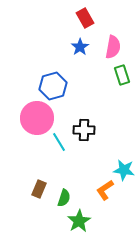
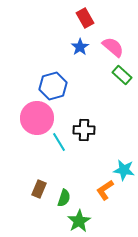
pink semicircle: rotated 60 degrees counterclockwise
green rectangle: rotated 30 degrees counterclockwise
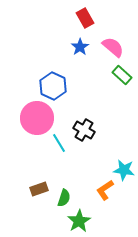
blue hexagon: rotated 20 degrees counterclockwise
black cross: rotated 30 degrees clockwise
cyan line: moved 1 px down
brown rectangle: rotated 48 degrees clockwise
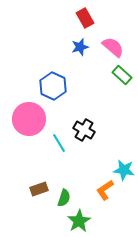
blue star: rotated 18 degrees clockwise
pink circle: moved 8 px left, 1 px down
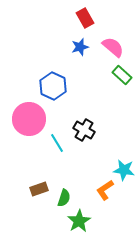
cyan line: moved 2 px left
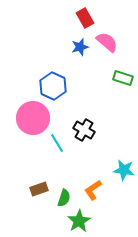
pink semicircle: moved 6 px left, 5 px up
green rectangle: moved 1 px right, 3 px down; rotated 24 degrees counterclockwise
pink circle: moved 4 px right, 1 px up
orange L-shape: moved 12 px left
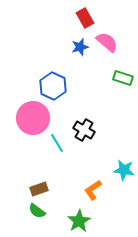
green semicircle: moved 27 px left, 13 px down; rotated 108 degrees clockwise
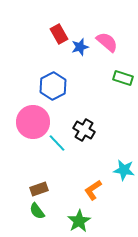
red rectangle: moved 26 px left, 16 px down
blue hexagon: rotated 8 degrees clockwise
pink circle: moved 4 px down
cyan line: rotated 12 degrees counterclockwise
green semicircle: rotated 18 degrees clockwise
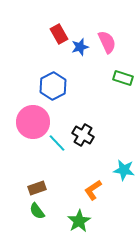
pink semicircle: rotated 25 degrees clockwise
black cross: moved 1 px left, 5 px down
brown rectangle: moved 2 px left, 1 px up
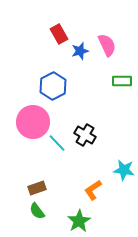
pink semicircle: moved 3 px down
blue star: moved 4 px down
green rectangle: moved 1 px left, 3 px down; rotated 18 degrees counterclockwise
black cross: moved 2 px right
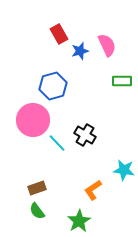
blue hexagon: rotated 12 degrees clockwise
pink circle: moved 2 px up
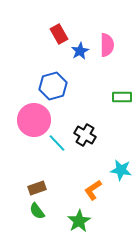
pink semicircle: rotated 25 degrees clockwise
blue star: rotated 12 degrees counterclockwise
green rectangle: moved 16 px down
pink circle: moved 1 px right
cyan star: moved 3 px left
